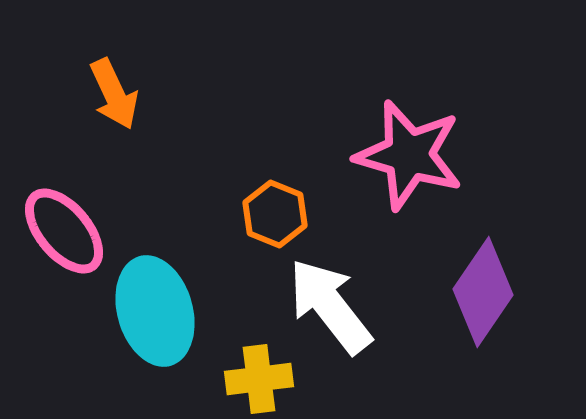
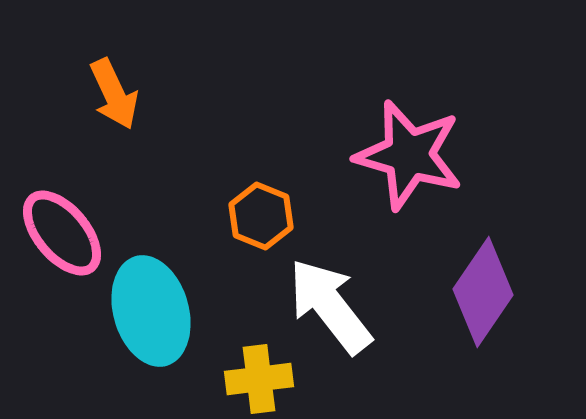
orange hexagon: moved 14 px left, 2 px down
pink ellipse: moved 2 px left, 2 px down
cyan ellipse: moved 4 px left
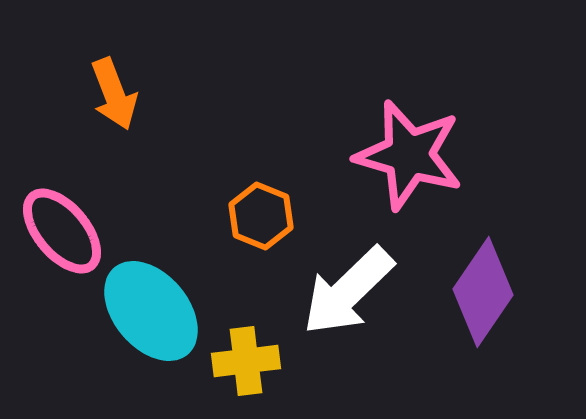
orange arrow: rotated 4 degrees clockwise
pink ellipse: moved 2 px up
white arrow: moved 18 px right, 15 px up; rotated 96 degrees counterclockwise
cyan ellipse: rotated 24 degrees counterclockwise
yellow cross: moved 13 px left, 18 px up
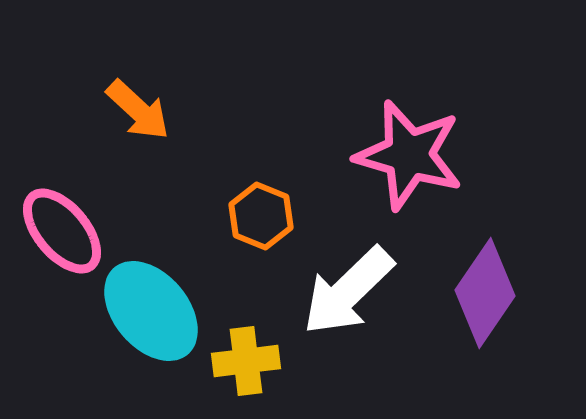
orange arrow: moved 24 px right, 16 px down; rotated 26 degrees counterclockwise
purple diamond: moved 2 px right, 1 px down
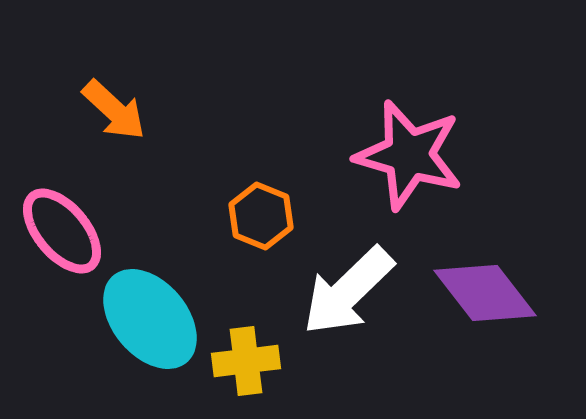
orange arrow: moved 24 px left
purple diamond: rotated 72 degrees counterclockwise
cyan ellipse: moved 1 px left, 8 px down
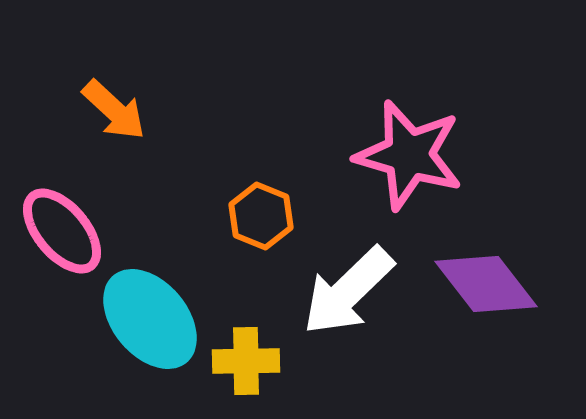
purple diamond: moved 1 px right, 9 px up
yellow cross: rotated 6 degrees clockwise
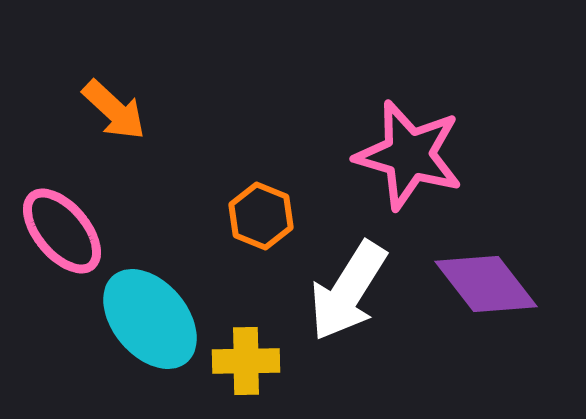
white arrow: rotated 14 degrees counterclockwise
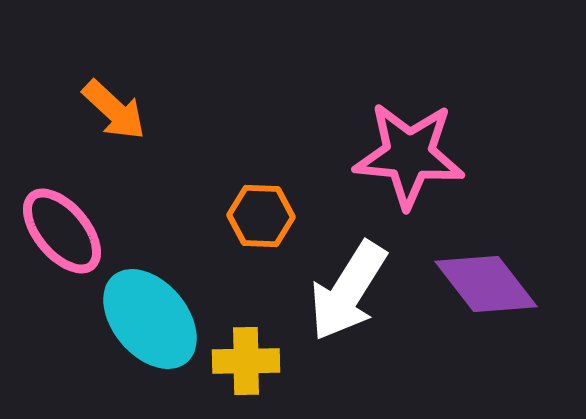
pink star: rotated 11 degrees counterclockwise
orange hexagon: rotated 20 degrees counterclockwise
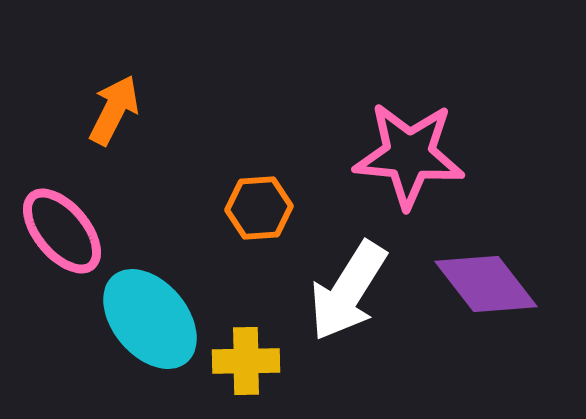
orange arrow: rotated 106 degrees counterclockwise
orange hexagon: moved 2 px left, 8 px up; rotated 6 degrees counterclockwise
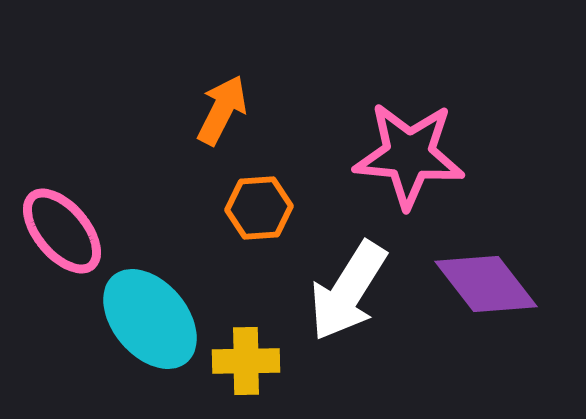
orange arrow: moved 108 px right
